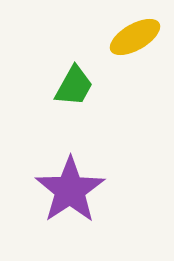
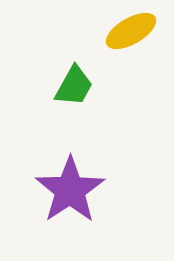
yellow ellipse: moved 4 px left, 6 px up
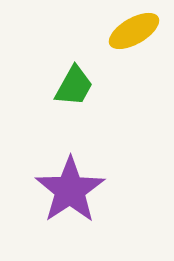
yellow ellipse: moved 3 px right
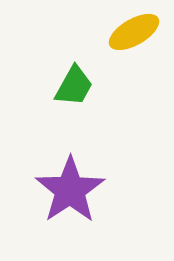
yellow ellipse: moved 1 px down
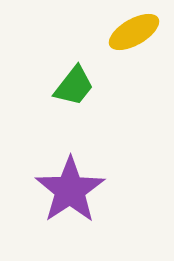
green trapezoid: rotated 9 degrees clockwise
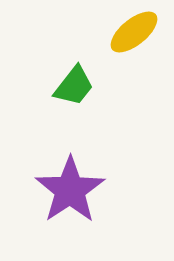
yellow ellipse: rotated 9 degrees counterclockwise
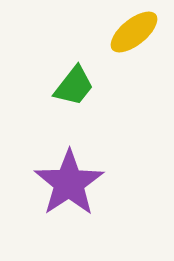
purple star: moved 1 px left, 7 px up
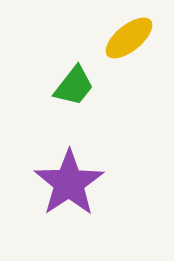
yellow ellipse: moved 5 px left, 6 px down
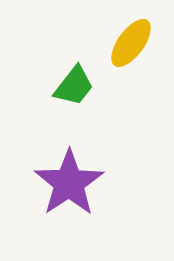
yellow ellipse: moved 2 px right, 5 px down; rotated 15 degrees counterclockwise
